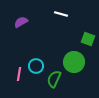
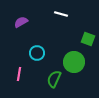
cyan circle: moved 1 px right, 13 px up
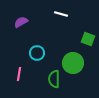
green circle: moved 1 px left, 1 px down
green semicircle: rotated 24 degrees counterclockwise
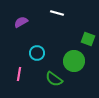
white line: moved 4 px left, 1 px up
green circle: moved 1 px right, 2 px up
green semicircle: rotated 54 degrees counterclockwise
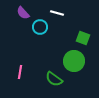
purple semicircle: moved 2 px right, 9 px up; rotated 104 degrees counterclockwise
green square: moved 5 px left, 1 px up
cyan circle: moved 3 px right, 26 px up
pink line: moved 1 px right, 2 px up
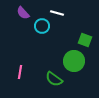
cyan circle: moved 2 px right, 1 px up
green square: moved 2 px right, 2 px down
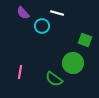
green circle: moved 1 px left, 2 px down
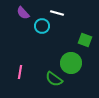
green circle: moved 2 px left
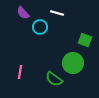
cyan circle: moved 2 px left, 1 px down
green circle: moved 2 px right
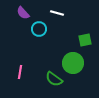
cyan circle: moved 1 px left, 2 px down
green square: rotated 32 degrees counterclockwise
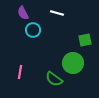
purple semicircle: rotated 16 degrees clockwise
cyan circle: moved 6 px left, 1 px down
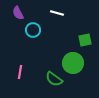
purple semicircle: moved 5 px left
